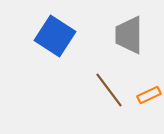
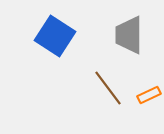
brown line: moved 1 px left, 2 px up
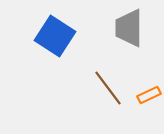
gray trapezoid: moved 7 px up
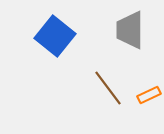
gray trapezoid: moved 1 px right, 2 px down
blue square: rotated 6 degrees clockwise
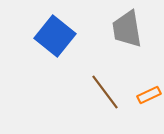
gray trapezoid: moved 3 px left, 1 px up; rotated 9 degrees counterclockwise
brown line: moved 3 px left, 4 px down
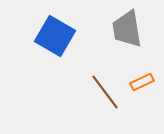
blue square: rotated 9 degrees counterclockwise
orange rectangle: moved 7 px left, 13 px up
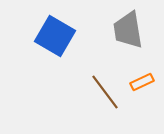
gray trapezoid: moved 1 px right, 1 px down
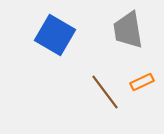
blue square: moved 1 px up
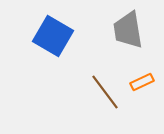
blue square: moved 2 px left, 1 px down
